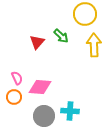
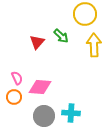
cyan cross: moved 1 px right, 2 px down
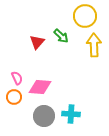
yellow circle: moved 2 px down
cyan cross: moved 1 px down
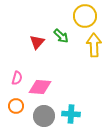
pink semicircle: rotated 40 degrees clockwise
orange circle: moved 2 px right, 9 px down
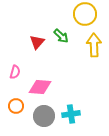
yellow circle: moved 2 px up
pink semicircle: moved 2 px left, 6 px up
cyan cross: rotated 12 degrees counterclockwise
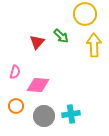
pink diamond: moved 2 px left, 2 px up
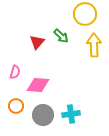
gray circle: moved 1 px left, 1 px up
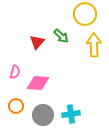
pink diamond: moved 2 px up
